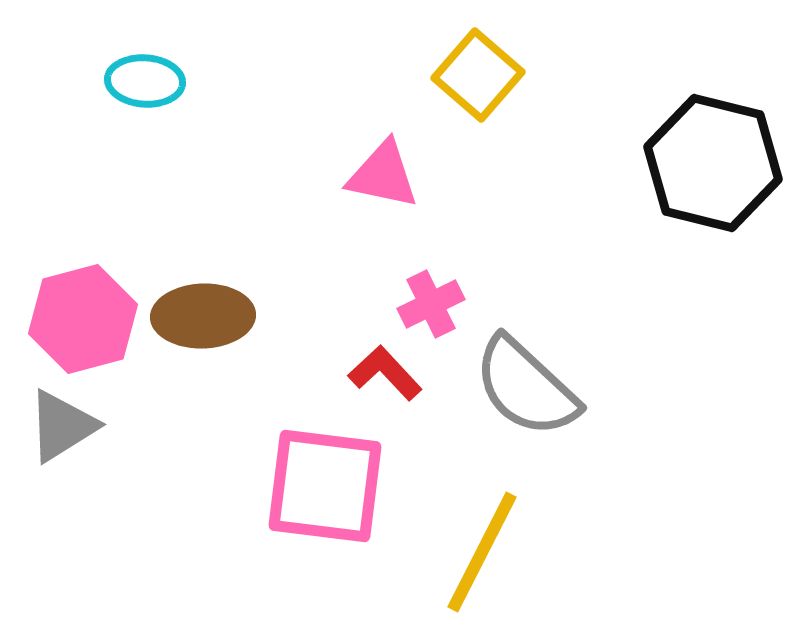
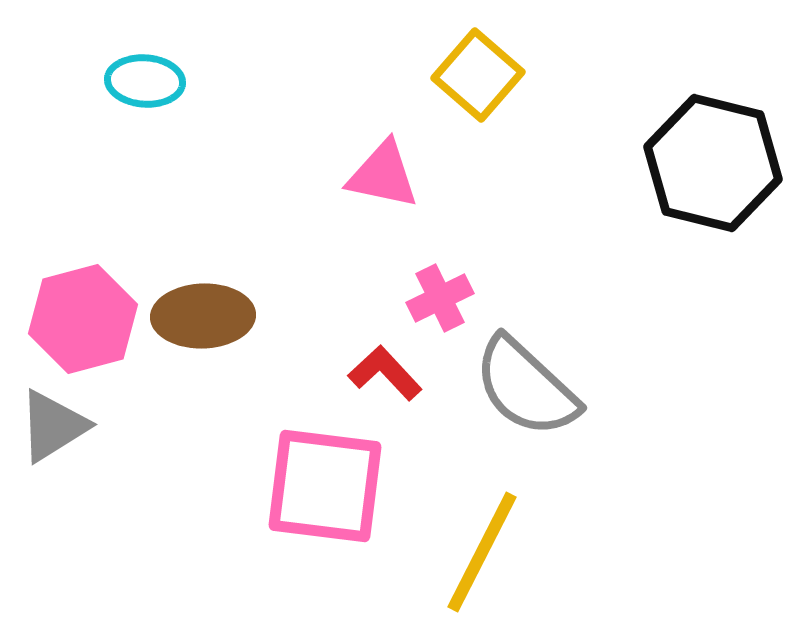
pink cross: moved 9 px right, 6 px up
gray triangle: moved 9 px left
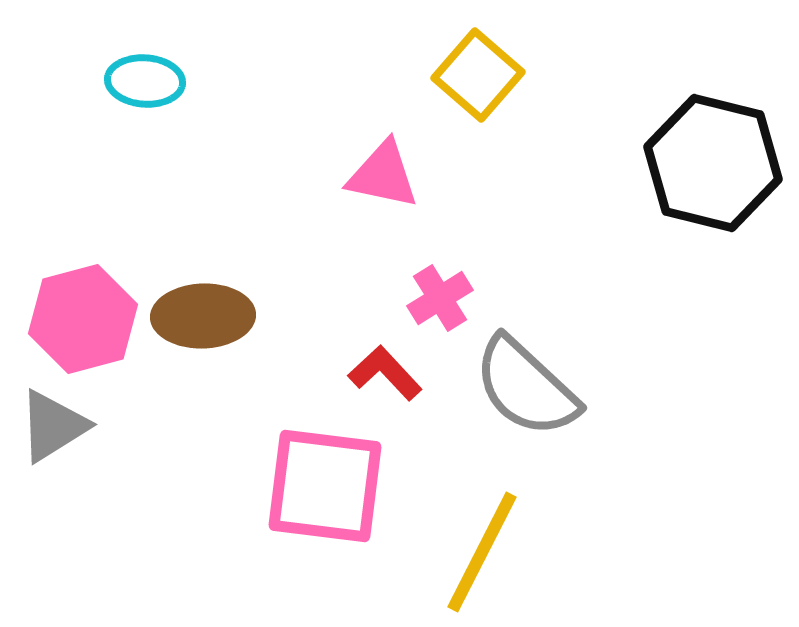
pink cross: rotated 6 degrees counterclockwise
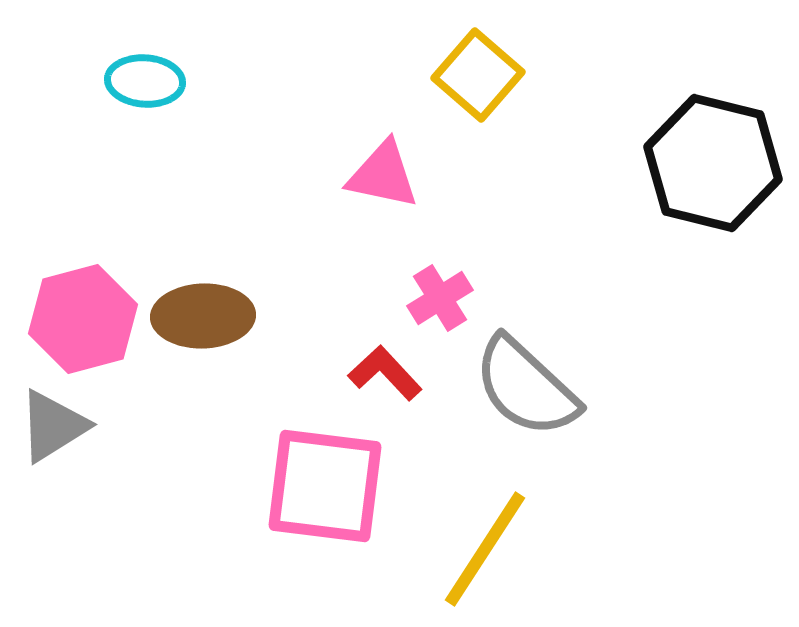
yellow line: moved 3 px right, 3 px up; rotated 6 degrees clockwise
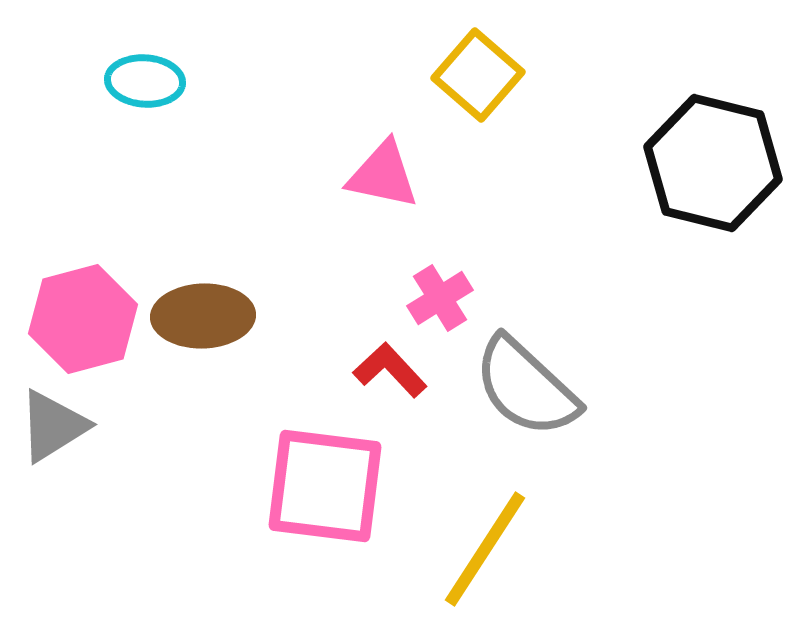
red L-shape: moved 5 px right, 3 px up
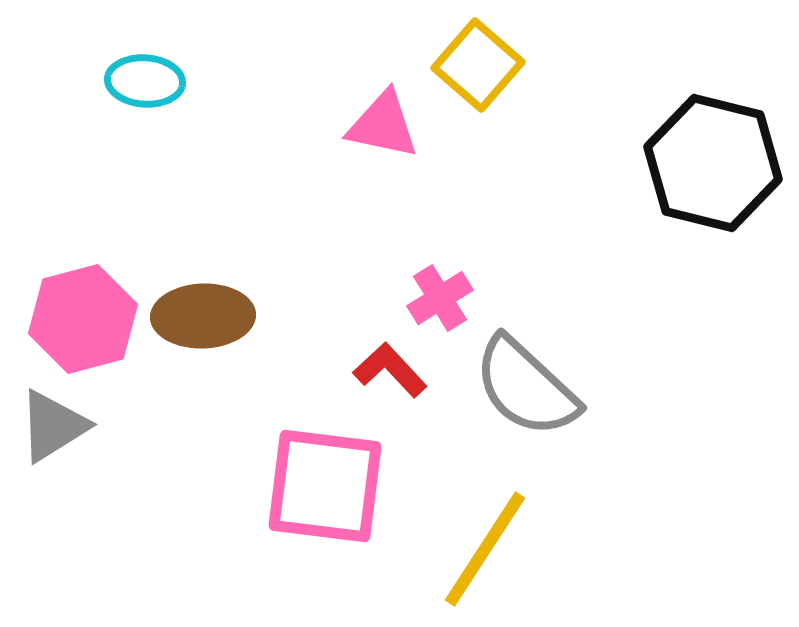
yellow square: moved 10 px up
pink triangle: moved 50 px up
